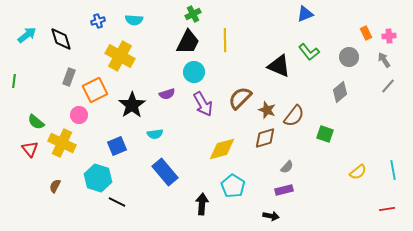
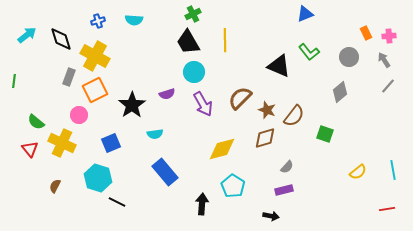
black trapezoid at (188, 42): rotated 124 degrees clockwise
yellow cross at (120, 56): moved 25 px left
blue square at (117, 146): moved 6 px left, 3 px up
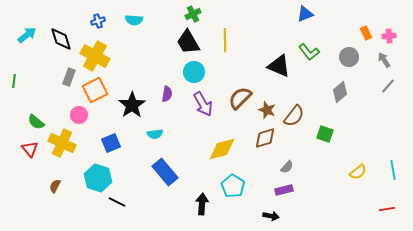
purple semicircle at (167, 94): rotated 63 degrees counterclockwise
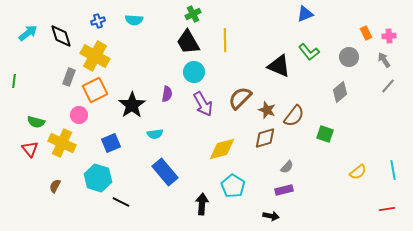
cyan arrow at (27, 35): moved 1 px right, 2 px up
black diamond at (61, 39): moved 3 px up
green semicircle at (36, 122): rotated 24 degrees counterclockwise
black line at (117, 202): moved 4 px right
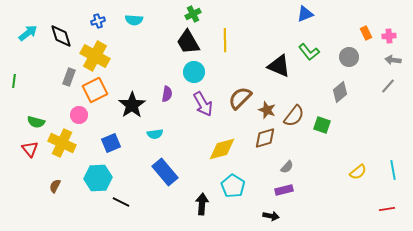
gray arrow at (384, 60): moved 9 px right; rotated 49 degrees counterclockwise
green square at (325, 134): moved 3 px left, 9 px up
cyan hexagon at (98, 178): rotated 20 degrees counterclockwise
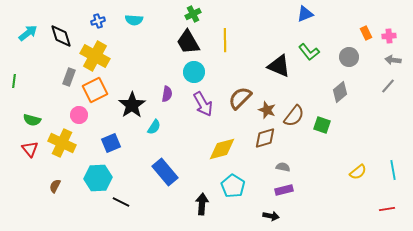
green semicircle at (36, 122): moved 4 px left, 2 px up
cyan semicircle at (155, 134): moved 1 px left, 7 px up; rotated 49 degrees counterclockwise
gray semicircle at (287, 167): moved 4 px left; rotated 120 degrees counterclockwise
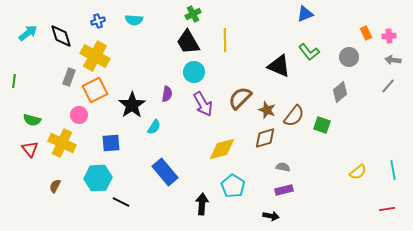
blue square at (111, 143): rotated 18 degrees clockwise
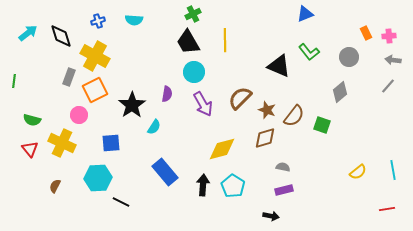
black arrow at (202, 204): moved 1 px right, 19 px up
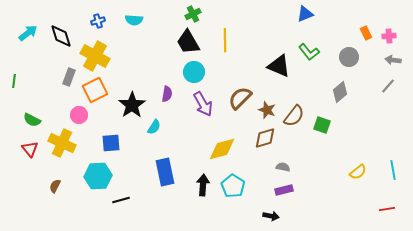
green semicircle at (32, 120): rotated 12 degrees clockwise
blue rectangle at (165, 172): rotated 28 degrees clockwise
cyan hexagon at (98, 178): moved 2 px up
black line at (121, 202): moved 2 px up; rotated 42 degrees counterclockwise
